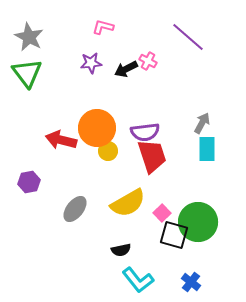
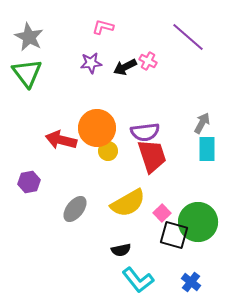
black arrow: moved 1 px left, 2 px up
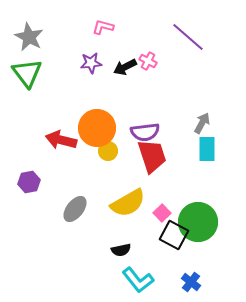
black square: rotated 12 degrees clockwise
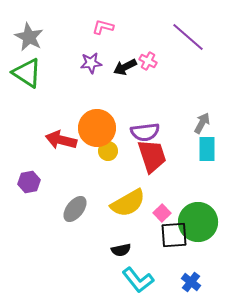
green triangle: rotated 20 degrees counterclockwise
black square: rotated 32 degrees counterclockwise
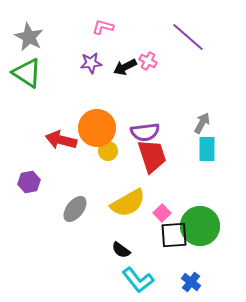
green circle: moved 2 px right, 4 px down
black semicircle: rotated 48 degrees clockwise
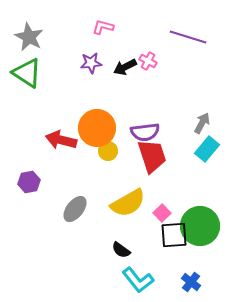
purple line: rotated 24 degrees counterclockwise
cyan rectangle: rotated 40 degrees clockwise
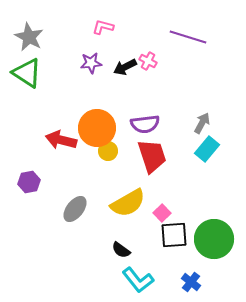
purple semicircle: moved 8 px up
green circle: moved 14 px right, 13 px down
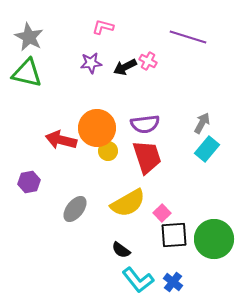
green triangle: rotated 20 degrees counterclockwise
red trapezoid: moved 5 px left, 1 px down
blue cross: moved 18 px left
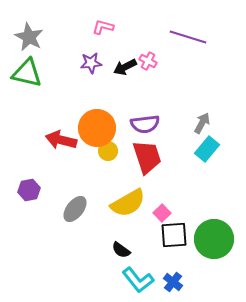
purple hexagon: moved 8 px down
